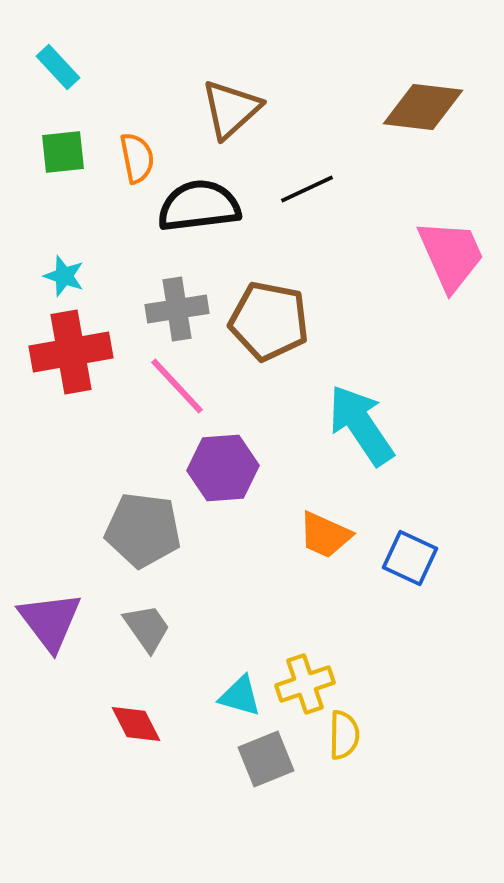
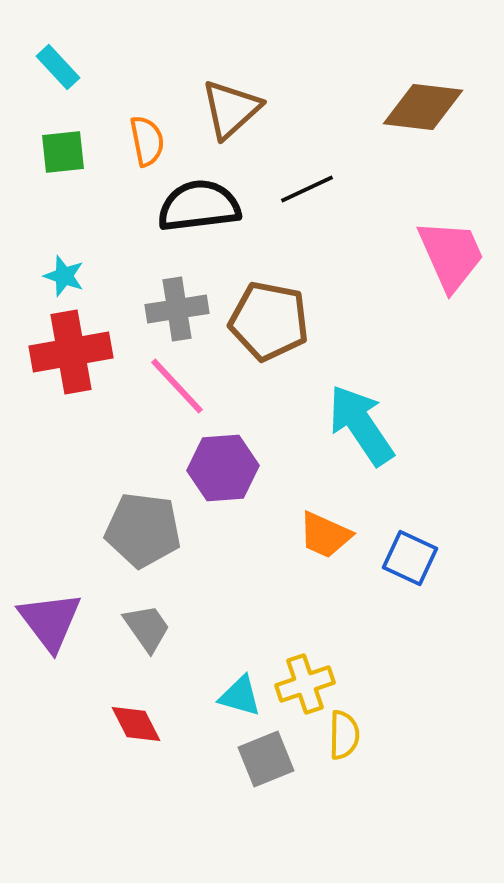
orange semicircle: moved 10 px right, 17 px up
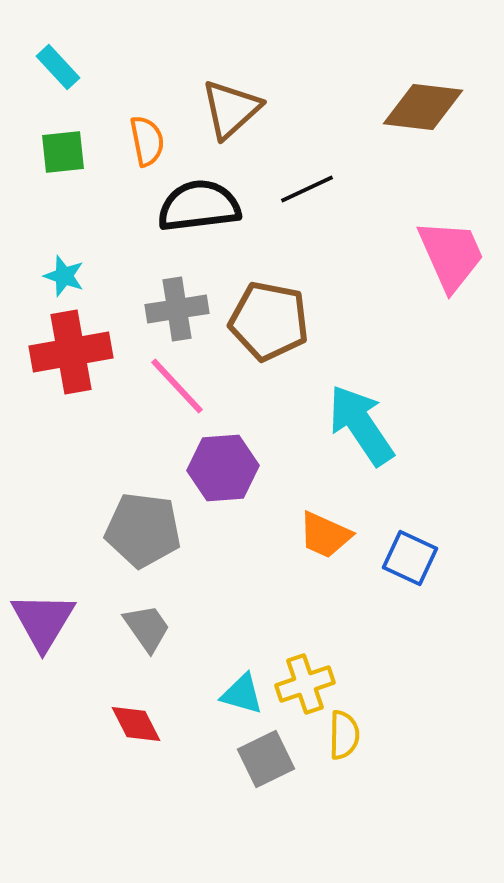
purple triangle: moved 7 px left; rotated 8 degrees clockwise
cyan triangle: moved 2 px right, 2 px up
gray square: rotated 4 degrees counterclockwise
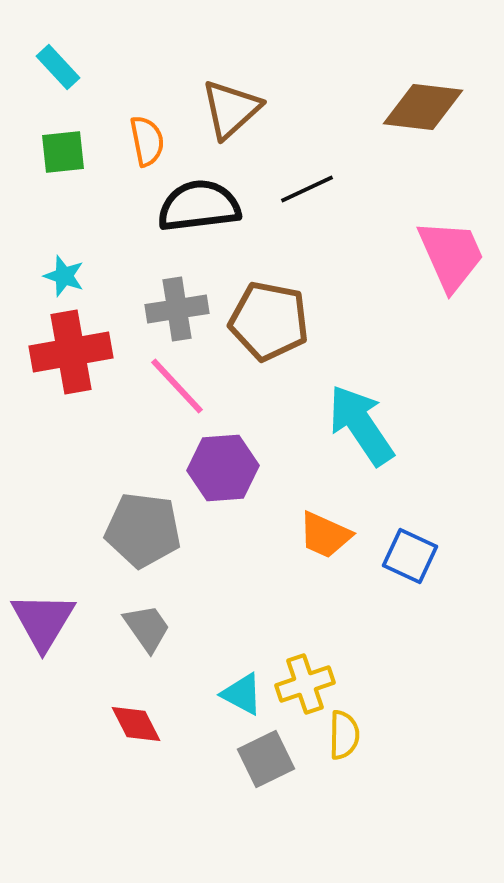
blue square: moved 2 px up
cyan triangle: rotated 12 degrees clockwise
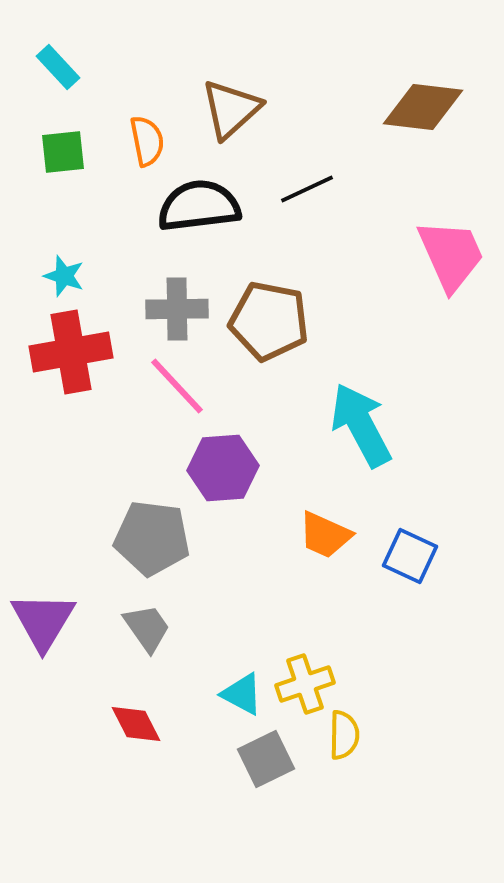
gray cross: rotated 8 degrees clockwise
cyan arrow: rotated 6 degrees clockwise
gray pentagon: moved 9 px right, 8 px down
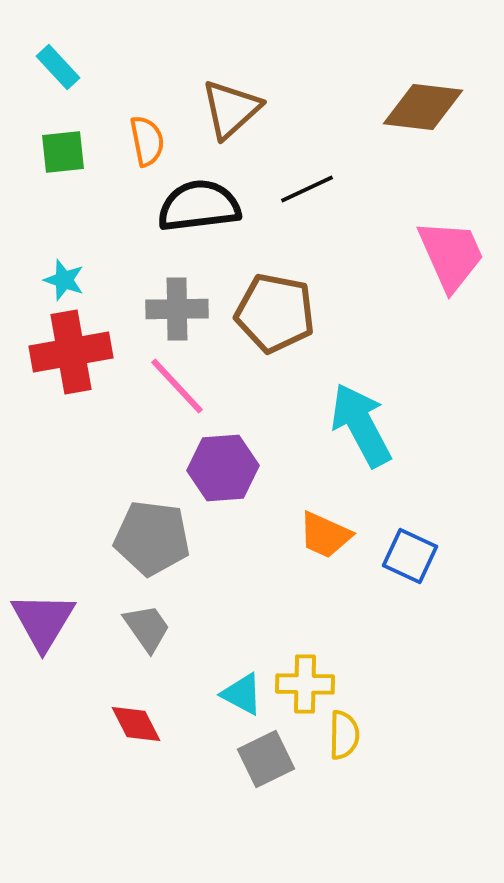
cyan star: moved 4 px down
brown pentagon: moved 6 px right, 8 px up
yellow cross: rotated 20 degrees clockwise
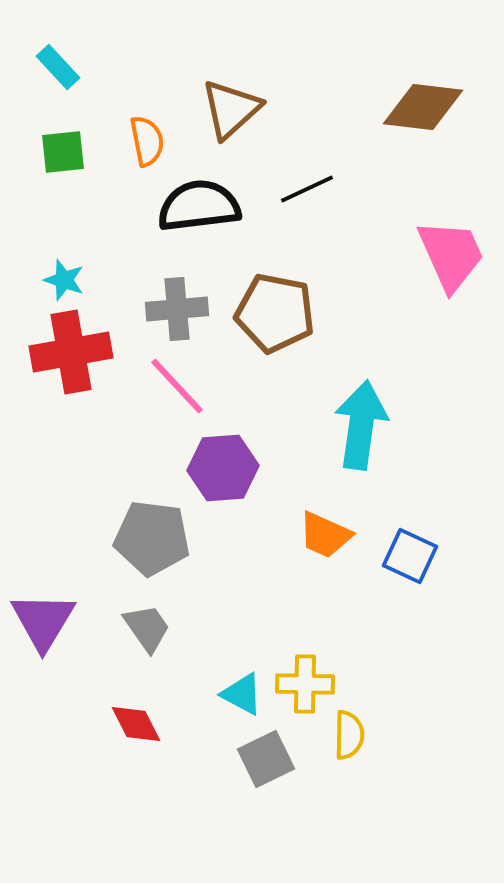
gray cross: rotated 4 degrees counterclockwise
cyan arrow: rotated 36 degrees clockwise
yellow semicircle: moved 5 px right
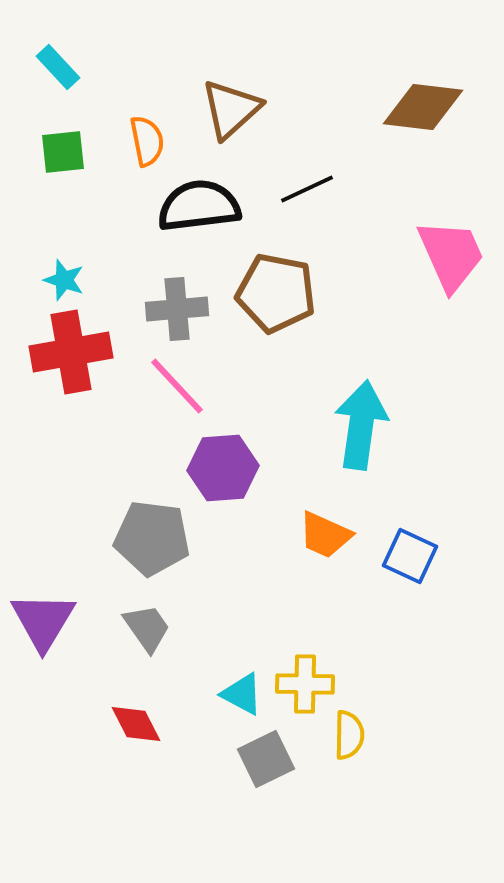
brown pentagon: moved 1 px right, 20 px up
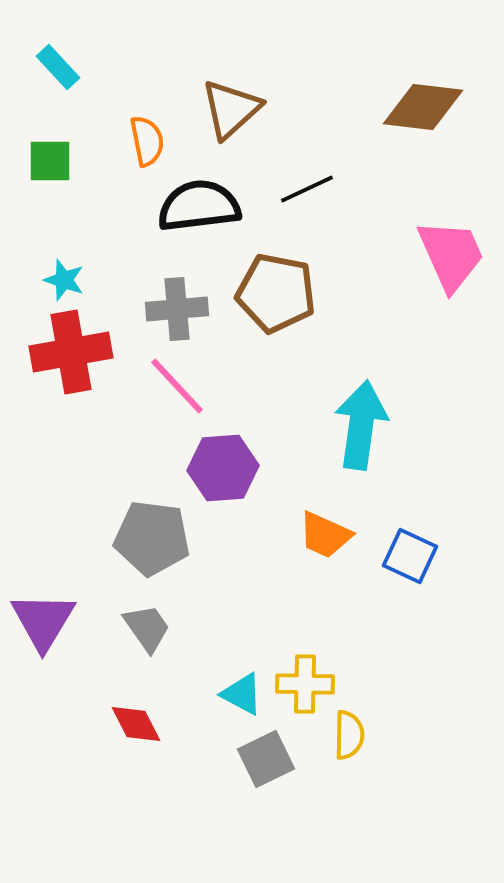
green square: moved 13 px left, 9 px down; rotated 6 degrees clockwise
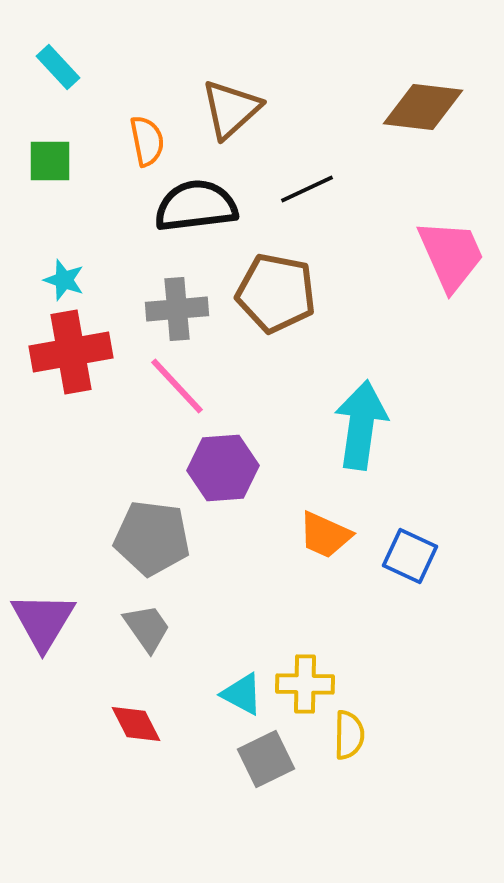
black semicircle: moved 3 px left
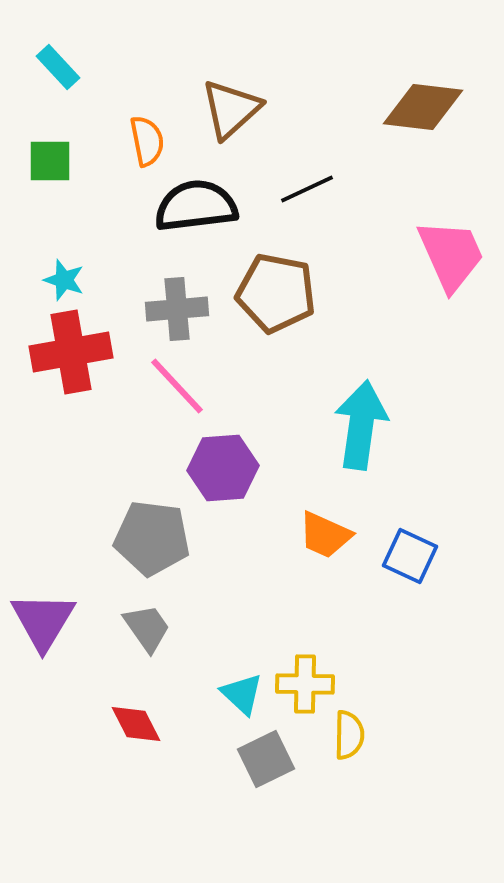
cyan triangle: rotated 15 degrees clockwise
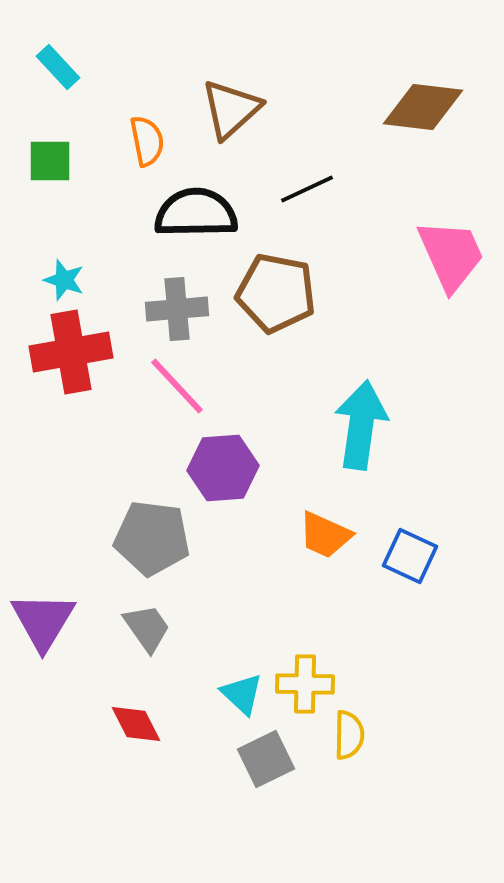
black semicircle: moved 7 px down; rotated 6 degrees clockwise
